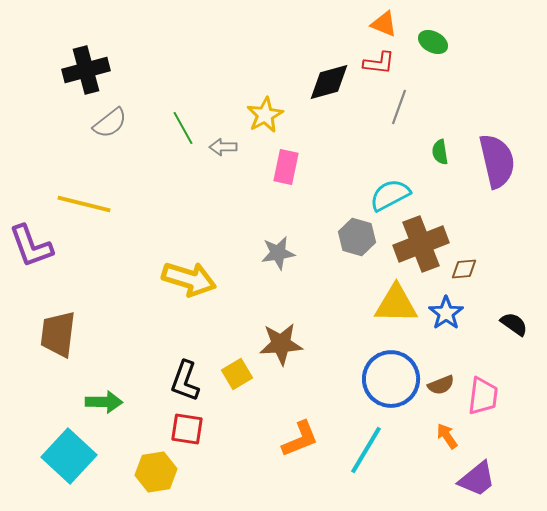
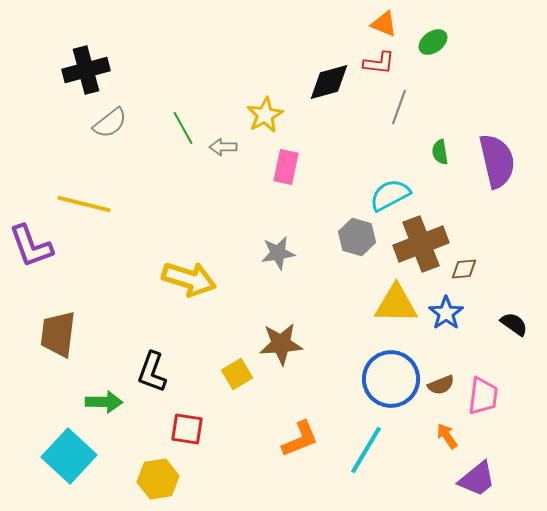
green ellipse: rotated 64 degrees counterclockwise
black L-shape: moved 33 px left, 9 px up
yellow hexagon: moved 2 px right, 7 px down
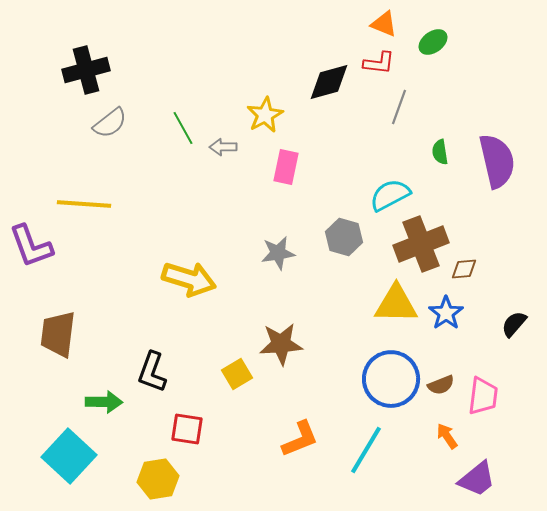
yellow line: rotated 10 degrees counterclockwise
gray hexagon: moved 13 px left
black semicircle: rotated 84 degrees counterclockwise
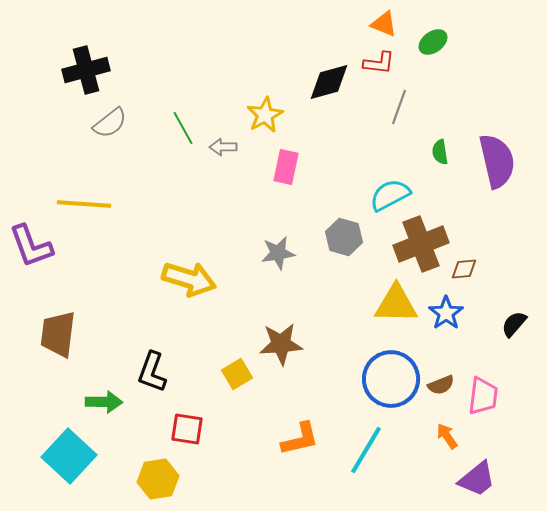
orange L-shape: rotated 9 degrees clockwise
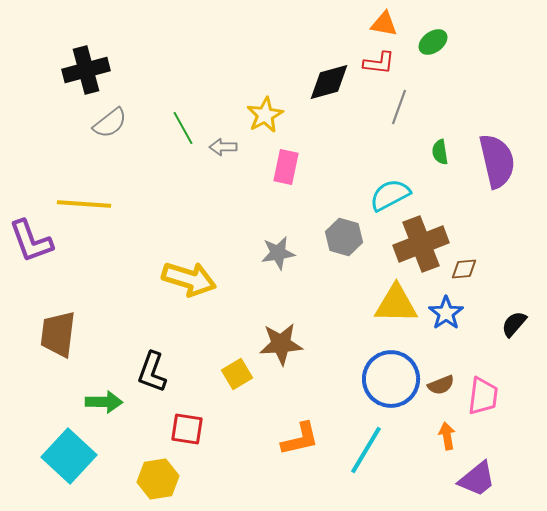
orange triangle: rotated 12 degrees counterclockwise
purple L-shape: moved 5 px up
orange arrow: rotated 24 degrees clockwise
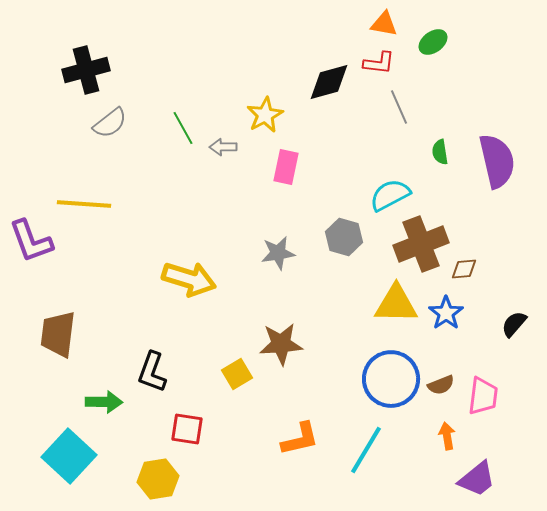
gray line: rotated 44 degrees counterclockwise
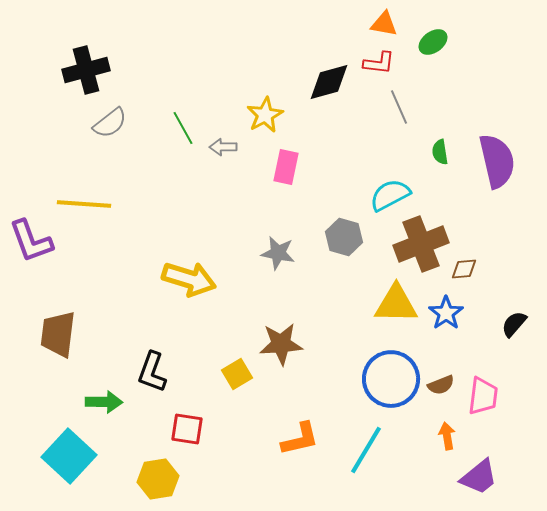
gray star: rotated 20 degrees clockwise
purple trapezoid: moved 2 px right, 2 px up
